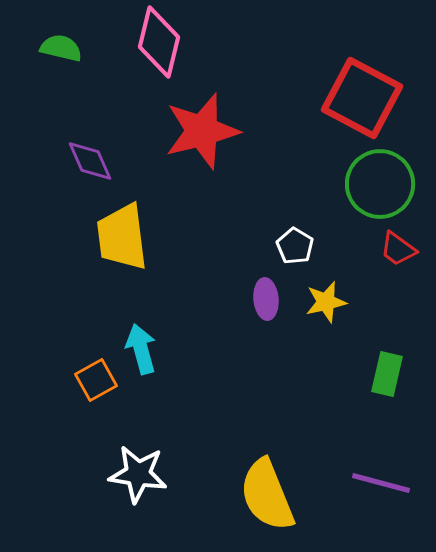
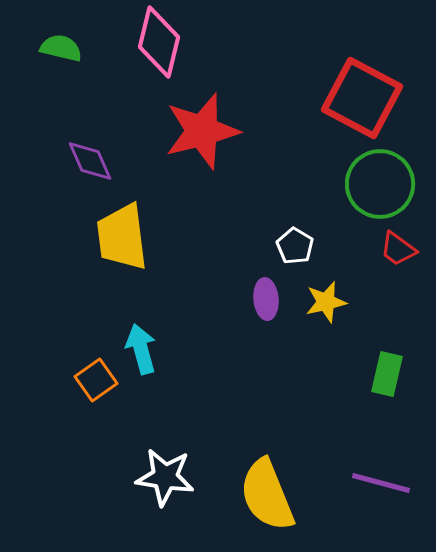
orange square: rotated 6 degrees counterclockwise
white star: moved 27 px right, 3 px down
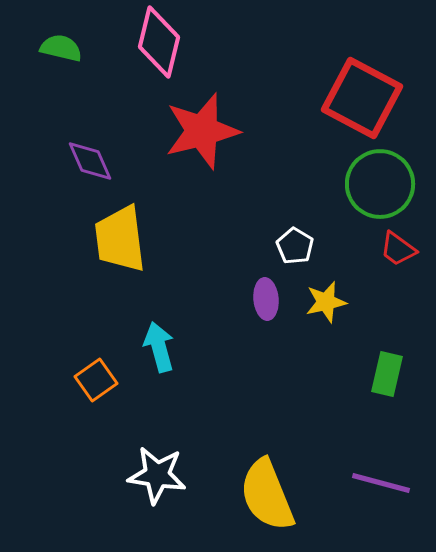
yellow trapezoid: moved 2 px left, 2 px down
cyan arrow: moved 18 px right, 2 px up
white star: moved 8 px left, 2 px up
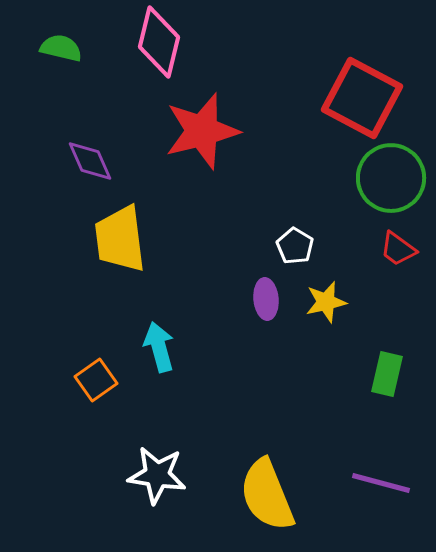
green circle: moved 11 px right, 6 px up
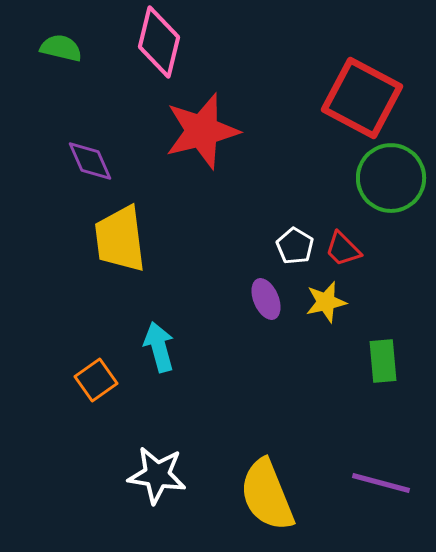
red trapezoid: moved 55 px left; rotated 9 degrees clockwise
purple ellipse: rotated 18 degrees counterclockwise
green rectangle: moved 4 px left, 13 px up; rotated 18 degrees counterclockwise
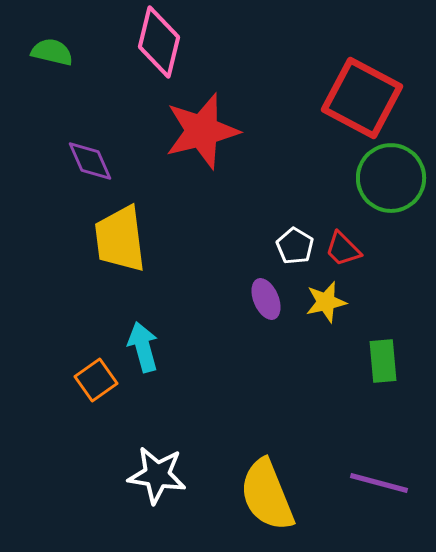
green semicircle: moved 9 px left, 4 px down
cyan arrow: moved 16 px left
purple line: moved 2 px left
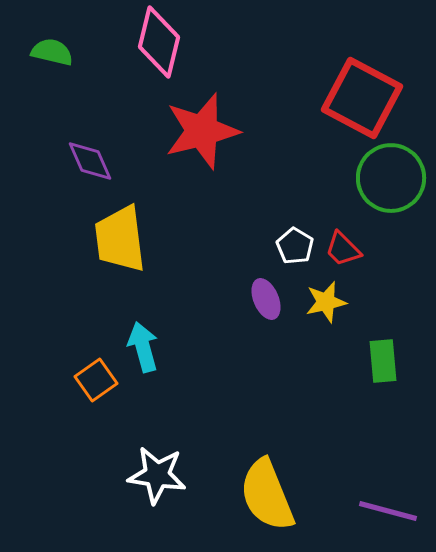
purple line: moved 9 px right, 28 px down
